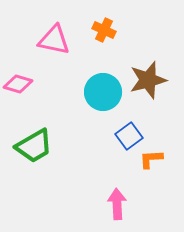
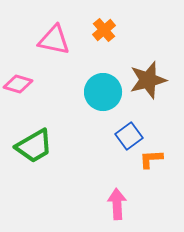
orange cross: rotated 25 degrees clockwise
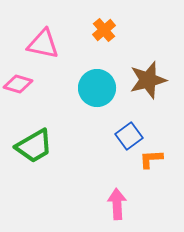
pink triangle: moved 11 px left, 4 px down
cyan circle: moved 6 px left, 4 px up
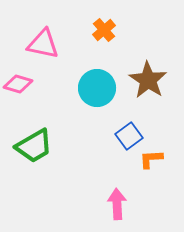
brown star: rotated 24 degrees counterclockwise
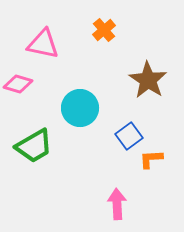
cyan circle: moved 17 px left, 20 px down
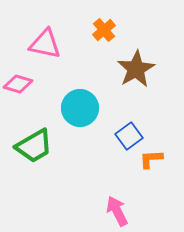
pink triangle: moved 2 px right
brown star: moved 12 px left, 11 px up; rotated 9 degrees clockwise
pink arrow: moved 7 px down; rotated 24 degrees counterclockwise
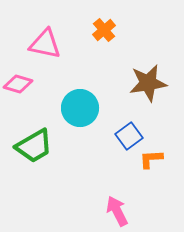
brown star: moved 12 px right, 14 px down; rotated 21 degrees clockwise
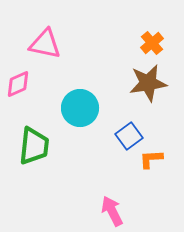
orange cross: moved 48 px right, 13 px down
pink diamond: rotated 40 degrees counterclockwise
green trapezoid: rotated 54 degrees counterclockwise
pink arrow: moved 5 px left
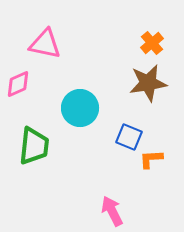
blue square: moved 1 px down; rotated 32 degrees counterclockwise
